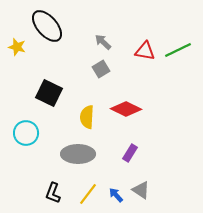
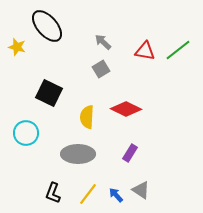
green line: rotated 12 degrees counterclockwise
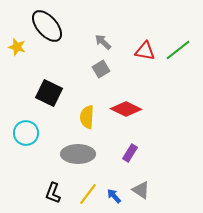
blue arrow: moved 2 px left, 1 px down
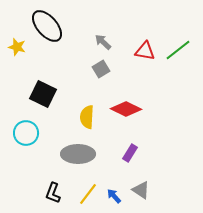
black square: moved 6 px left, 1 px down
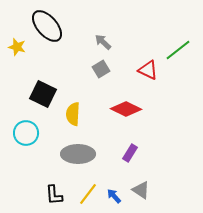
red triangle: moved 3 px right, 19 px down; rotated 15 degrees clockwise
yellow semicircle: moved 14 px left, 3 px up
black L-shape: moved 1 px right, 2 px down; rotated 25 degrees counterclockwise
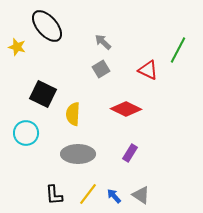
green line: rotated 24 degrees counterclockwise
gray triangle: moved 5 px down
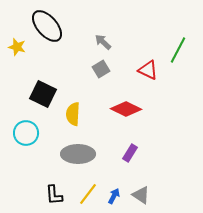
blue arrow: rotated 70 degrees clockwise
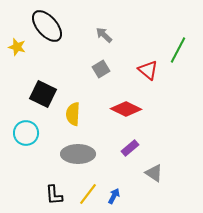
gray arrow: moved 1 px right, 7 px up
red triangle: rotated 15 degrees clockwise
purple rectangle: moved 5 px up; rotated 18 degrees clockwise
gray triangle: moved 13 px right, 22 px up
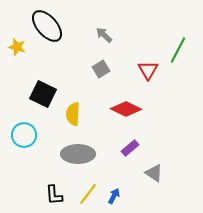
red triangle: rotated 20 degrees clockwise
cyan circle: moved 2 px left, 2 px down
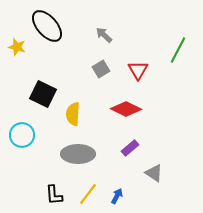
red triangle: moved 10 px left
cyan circle: moved 2 px left
blue arrow: moved 3 px right
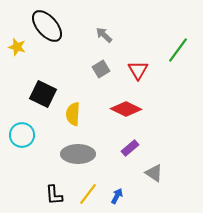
green line: rotated 8 degrees clockwise
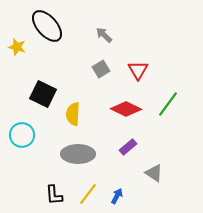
green line: moved 10 px left, 54 px down
purple rectangle: moved 2 px left, 1 px up
